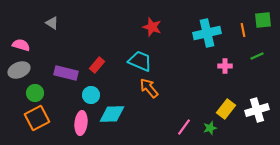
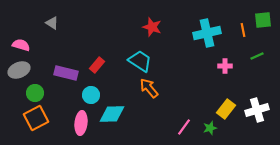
cyan trapezoid: rotated 10 degrees clockwise
orange square: moved 1 px left
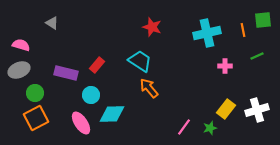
pink ellipse: rotated 40 degrees counterclockwise
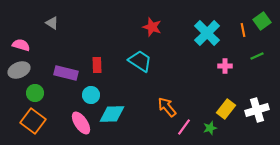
green square: moved 1 px left, 1 px down; rotated 30 degrees counterclockwise
cyan cross: rotated 32 degrees counterclockwise
red rectangle: rotated 42 degrees counterclockwise
orange arrow: moved 18 px right, 19 px down
orange square: moved 3 px left, 3 px down; rotated 25 degrees counterclockwise
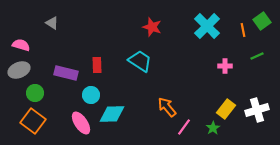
cyan cross: moved 7 px up
green star: moved 3 px right; rotated 16 degrees counterclockwise
